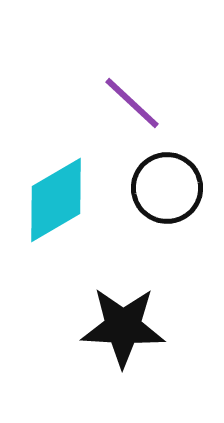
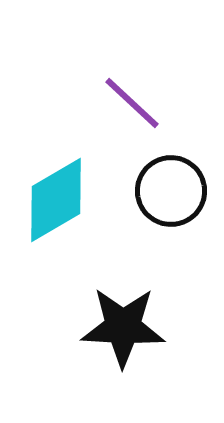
black circle: moved 4 px right, 3 px down
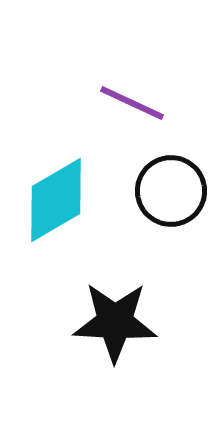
purple line: rotated 18 degrees counterclockwise
black star: moved 8 px left, 5 px up
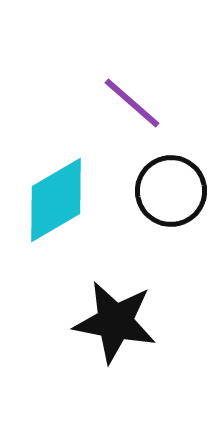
purple line: rotated 16 degrees clockwise
black star: rotated 8 degrees clockwise
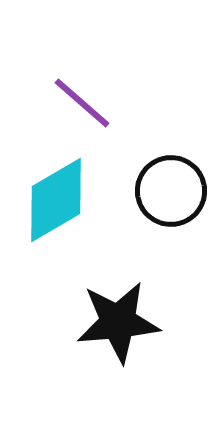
purple line: moved 50 px left
black star: moved 3 px right; rotated 16 degrees counterclockwise
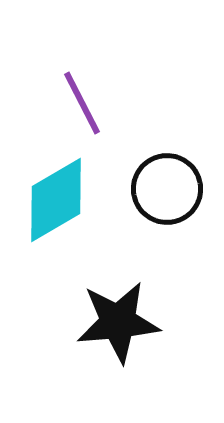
purple line: rotated 22 degrees clockwise
black circle: moved 4 px left, 2 px up
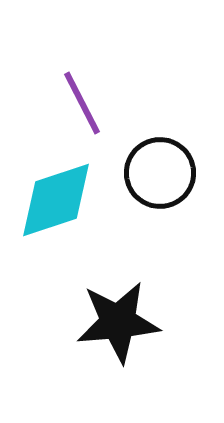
black circle: moved 7 px left, 16 px up
cyan diamond: rotated 12 degrees clockwise
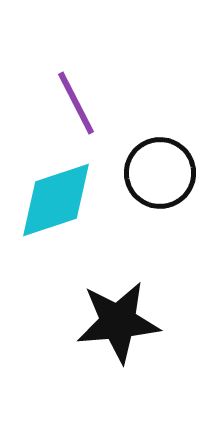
purple line: moved 6 px left
